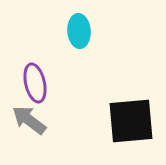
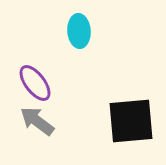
purple ellipse: rotated 24 degrees counterclockwise
gray arrow: moved 8 px right, 1 px down
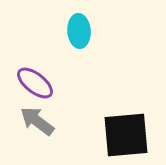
purple ellipse: rotated 15 degrees counterclockwise
black square: moved 5 px left, 14 px down
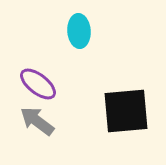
purple ellipse: moved 3 px right, 1 px down
black square: moved 24 px up
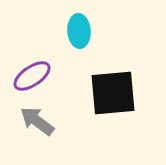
purple ellipse: moved 6 px left, 8 px up; rotated 72 degrees counterclockwise
black square: moved 13 px left, 18 px up
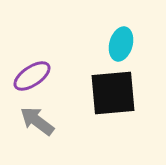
cyan ellipse: moved 42 px right, 13 px down; rotated 20 degrees clockwise
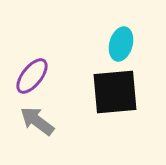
purple ellipse: rotated 18 degrees counterclockwise
black square: moved 2 px right, 1 px up
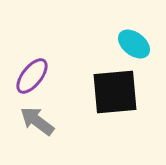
cyan ellipse: moved 13 px right; rotated 68 degrees counterclockwise
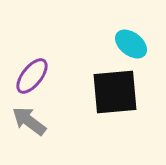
cyan ellipse: moved 3 px left
gray arrow: moved 8 px left
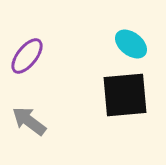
purple ellipse: moved 5 px left, 20 px up
black square: moved 10 px right, 3 px down
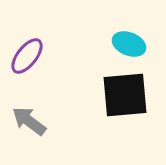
cyan ellipse: moved 2 px left; rotated 16 degrees counterclockwise
